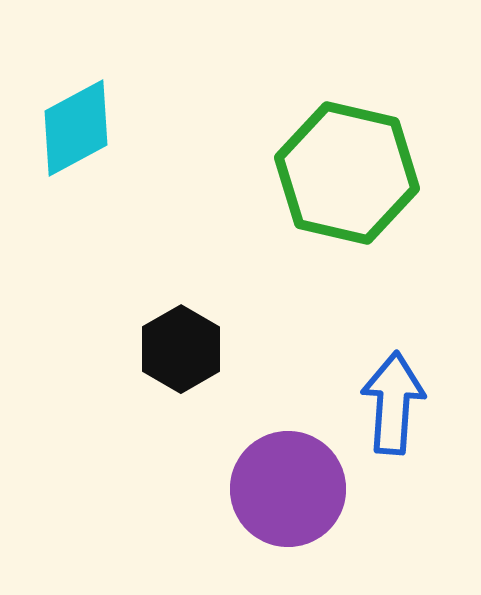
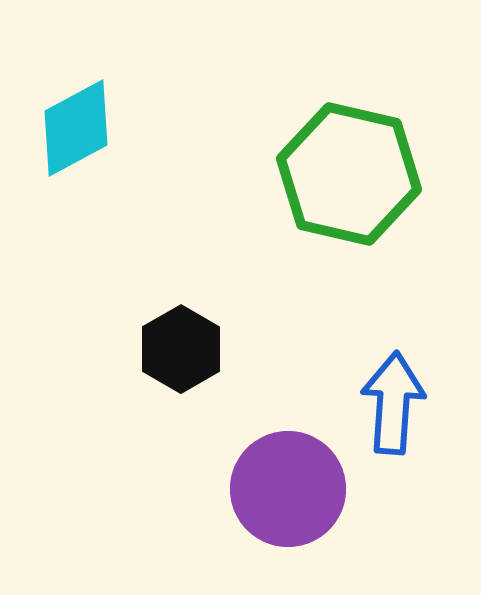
green hexagon: moved 2 px right, 1 px down
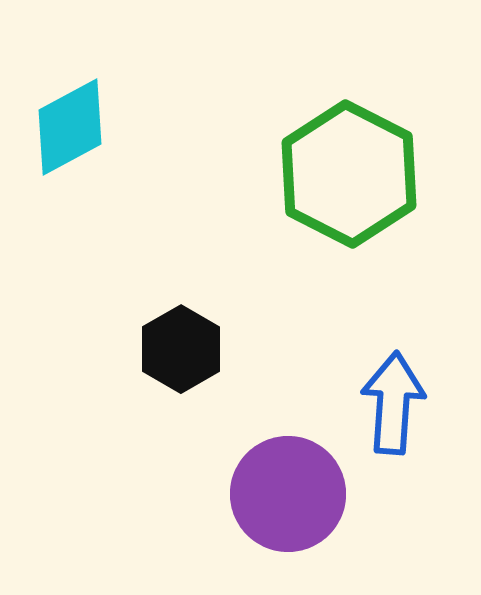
cyan diamond: moved 6 px left, 1 px up
green hexagon: rotated 14 degrees clockwise
purple circle: moved 5 px down
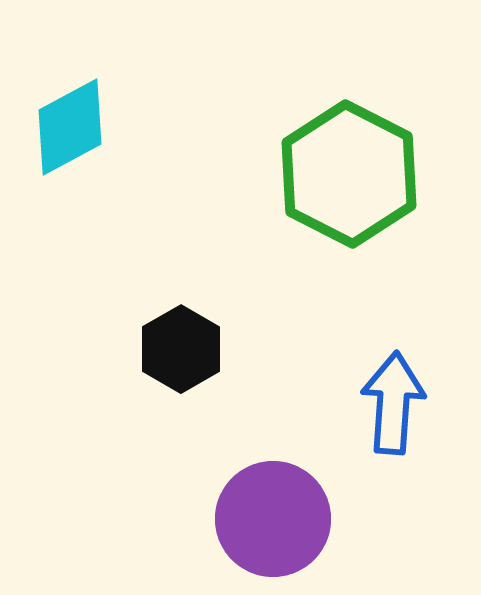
purple circle: moved 15 px left, 25 px down
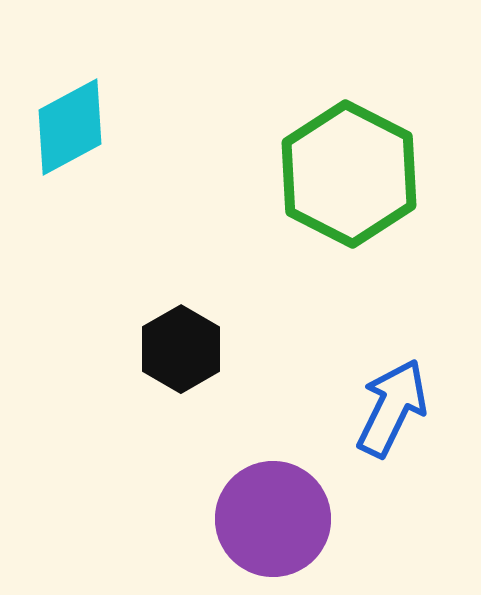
blue arrow: moved 1 px left, 5 px down; rotated 22 degrees clockwise
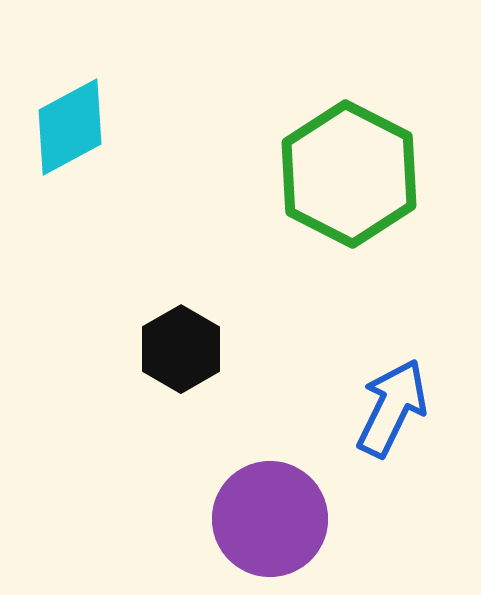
purple circle: moved 3 px left
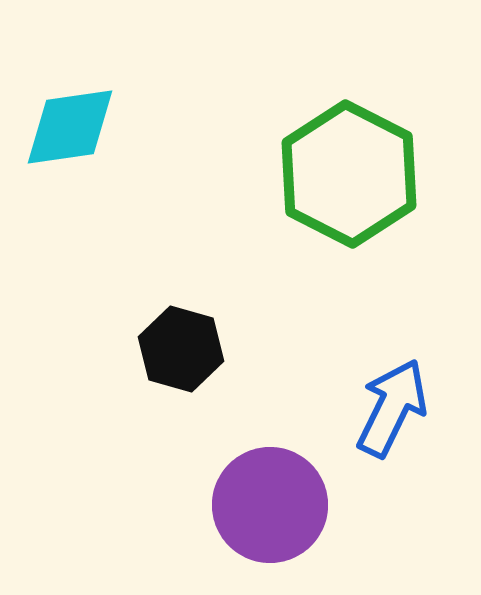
cyan diamond: rotated 20 degrees clockwise
black hexagon: rotated 14 degrees counterclockwise
purple circle: moved 14 px up
